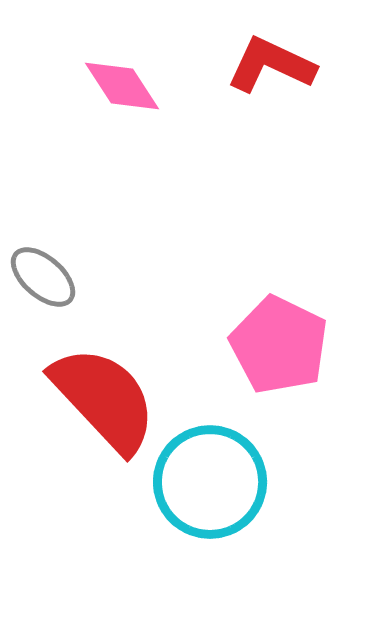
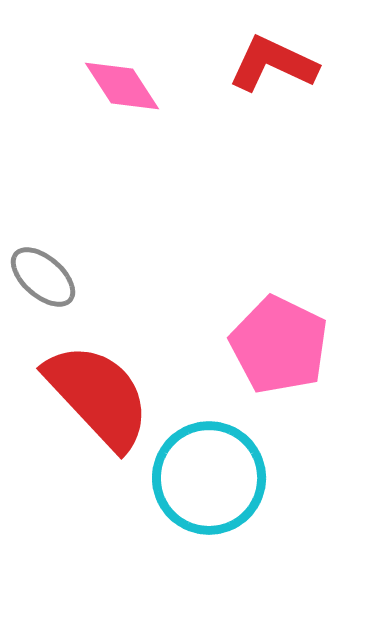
red L-shape: moved 2 px right, 1 px up
red semicircle: moved 6 px left, 3 px up
cyan circle: moved 1 px left, 4 px up
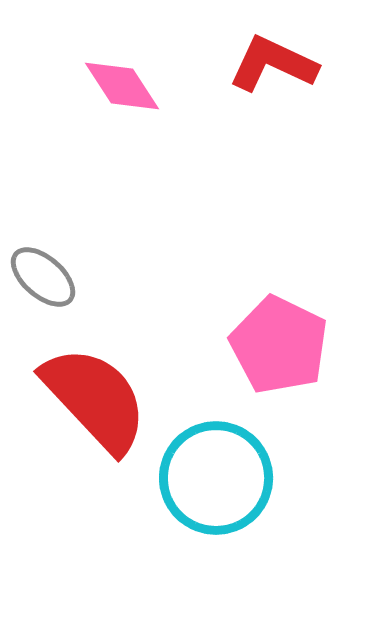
red semicircle: moved 3 px left, 3 px down
cyan circle: moved 7 px right
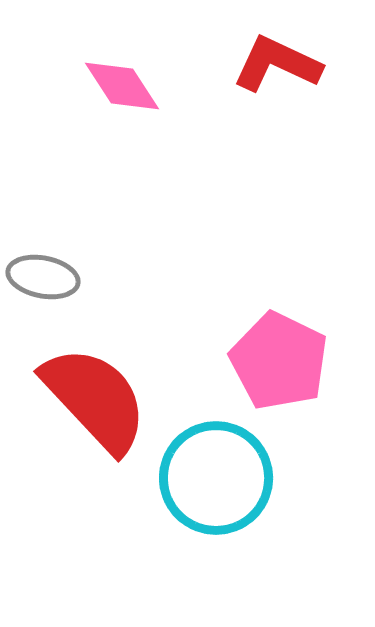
red L-shape: moved 4 px right
gray ellipse: rotated 30 degrees counterclockwise
pink pentagon: moved 16 px down
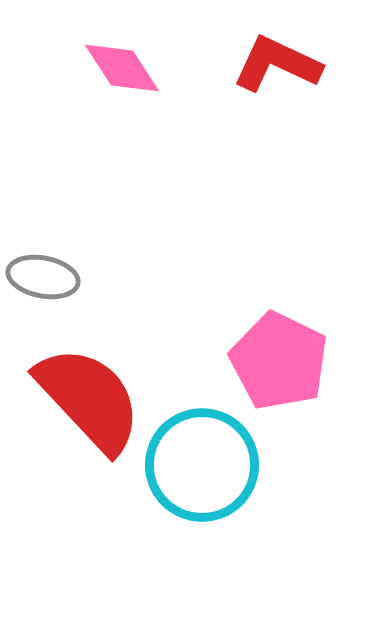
pink diamond: moved 18 px up
red semicircle: moved 6 px left
cyan circle: moved 14 px left, 13 px up
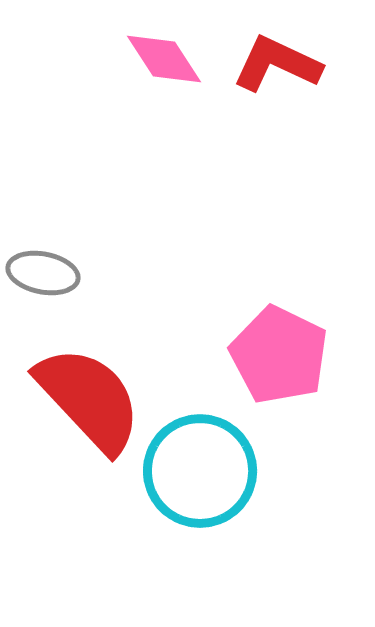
pink diamond: moved 42 px right, 9 px up
gray ellipse: moved 4 px up
pink pentagon: moved 6 px up
cyan circle: moved 2 px left, 6 px down
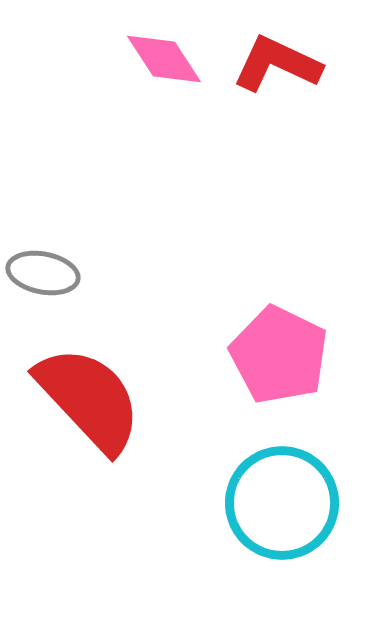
cyan circle: moved 82 px right, 32 px down
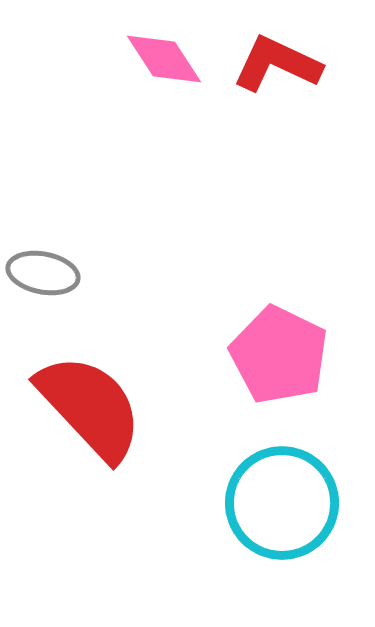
red semicircle: moved 1 px right, 8 px down
